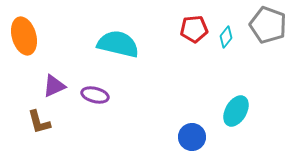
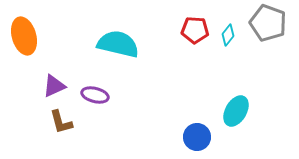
gray pentagon: moved 2 px up
red pentagon: moved 1 px right, 1 px down; rotated 8 degrees clockwise
cyan diamond: moved 2 px right, 2 px up
brown L-shape: moved 22 px right
blue circle: moved 5 px right
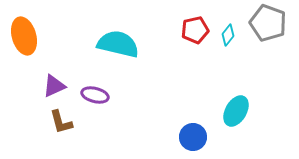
red pentagon: rotated 16 degrees counterclockwise
blue circle: moved 4 px left
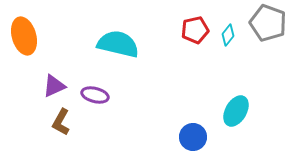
brown L-shape: rotated 44 degrees clockwise
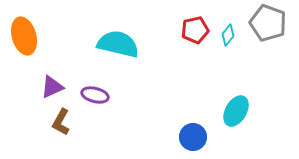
purple triangle: moved 2 px left, 1 px down
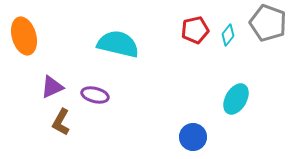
cyan ellipse: moved 12 px up
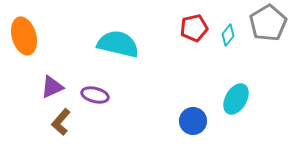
gray pentagon: rotated 21 degrees clockwise
red pentagon: moved 1 px left, 2 px up
brown L-shape: rotated 12 degrees clockwise
blue circle: moved 16 px up
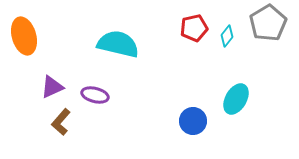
cyan diamond: moved 1 px left, 1 px down
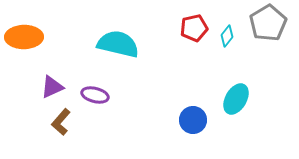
orange ellipse: moved 1 px down; rotated 75 degrees counterclockwise
blue circle: moved 1 px up
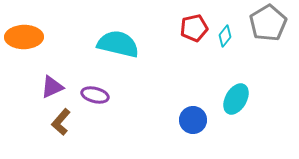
cyan diamond: moved 2 px left
